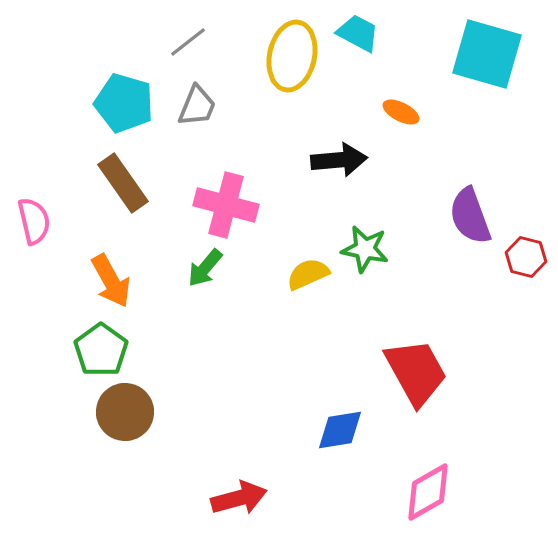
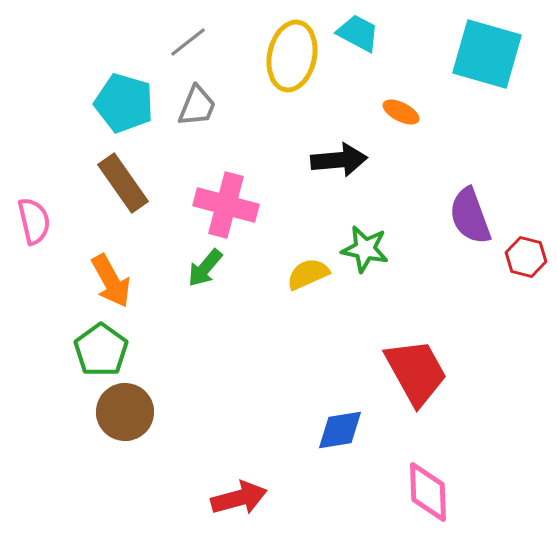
pink diamond: rotated 62 degrees counterclockwise
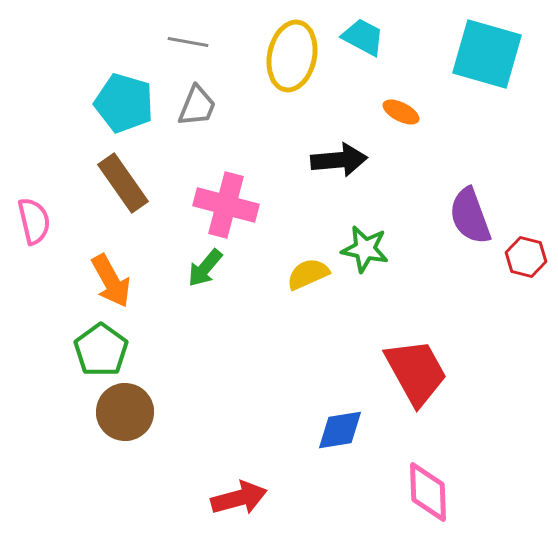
cyan trapezoid: moved 5 px right, 4 px down
gray line: rotated 48 degrees clockwise
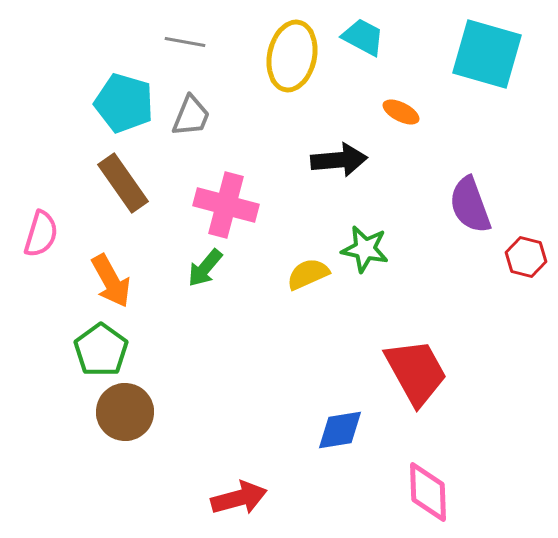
gray line: moved 3 px left
gray trapezoid: moved 6 px left, 10 px down
purple semicircle: moved 11 px up
pink semicircle: moved 7 px right, 13 px down; rotated 30 degrees clockwise
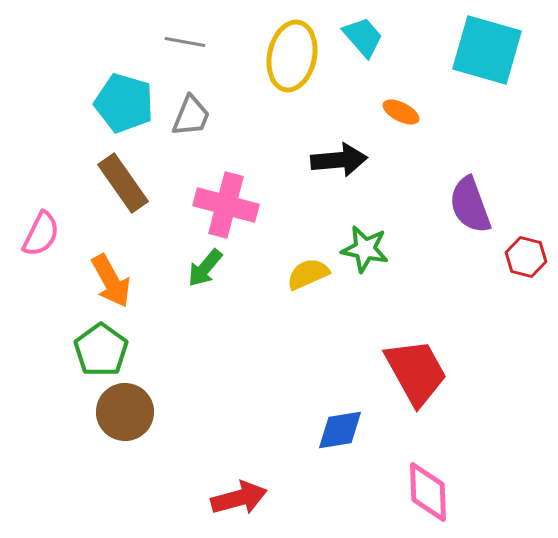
cyan trapezoid: rotated 21 degrees clockwise
cyan square: moved 4 px up
pink semicircle: rotated 9 degrees clockwise
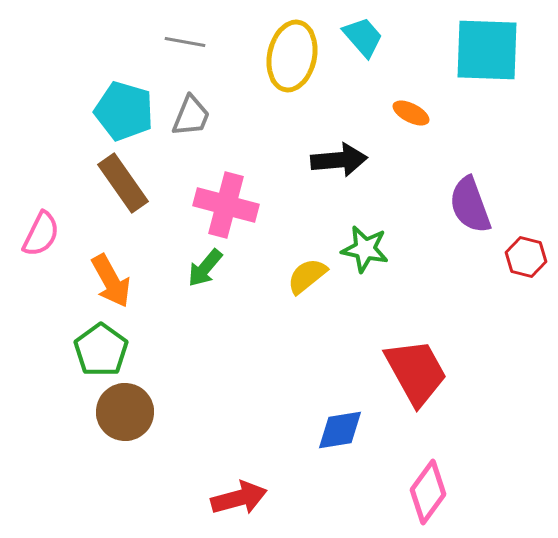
cyan square: rotated 14 degrees counterclockwise
cyan pentagon: moved 8 px down
orange ellipse: moved 10 px right, 1 px down
yellow semicircle: moved 1 px left, 2 px down; rotated 15 degrees counterclockwise
pink diamond: rotated 38 degrees clockwise
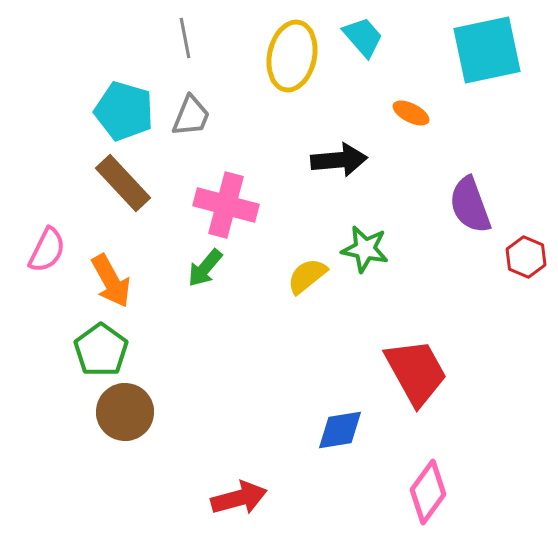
gray line: moved 4 px up; rotated 69 degrees clockwise
cyan square: rotated 14 degrees counterclockwise
brown rectangle: rotated 8 degrees counterclockwise
pink semicircle: moved 6 px right, 16 px down
red hexagon: rotated 9 degrees clockwise
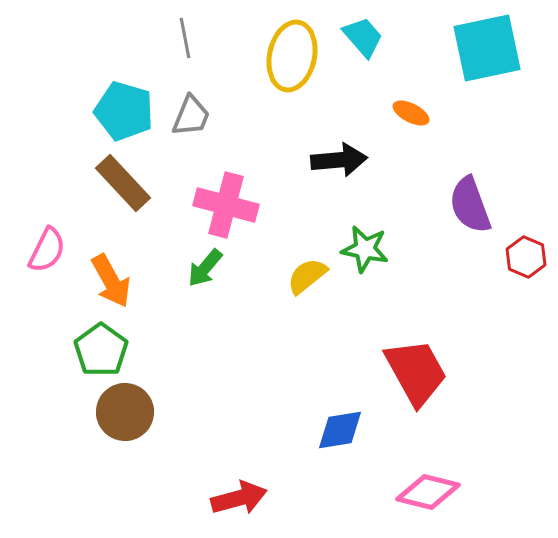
cyan square: moved 2 px up
pink diamond: rotated 68 degrees clockwise
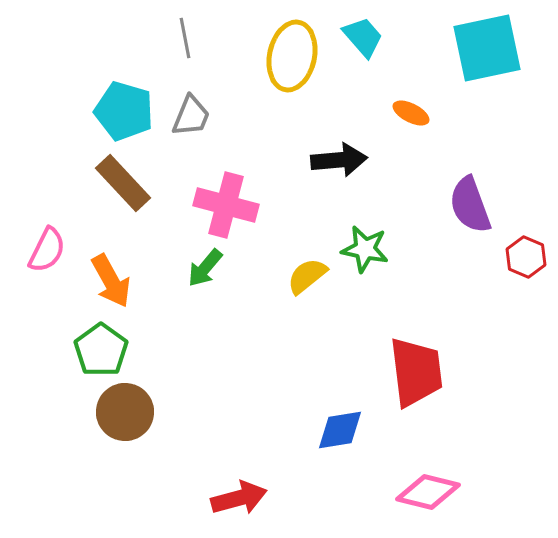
red trapezoid: rotated 22 degrees clockwise
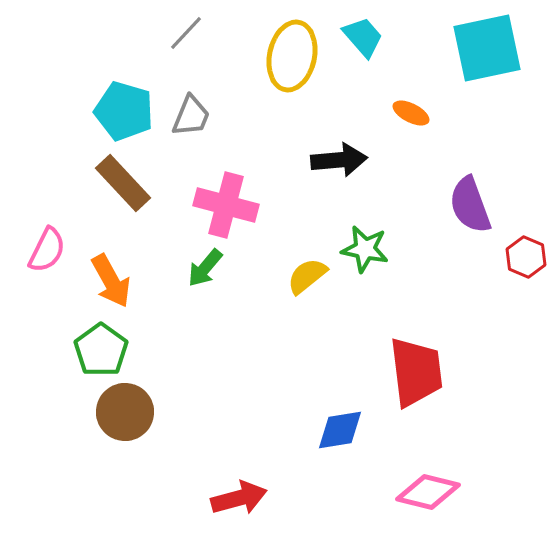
gray line: moved 1 px right, 5 px up; rotated 54 degrees clockwise
